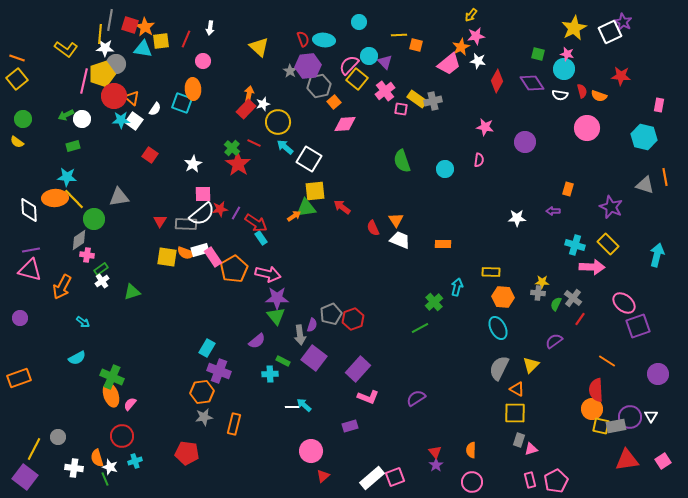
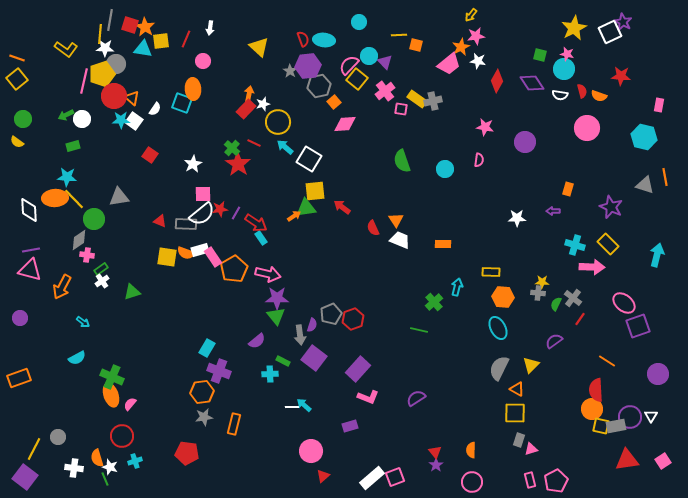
green square at (538, 54): moved 2 px right, 1 px down
red triangle at (160, 221): rotated 40 degrees counterclockwise
green line at (420, 328): moved 1 px left, 2 px down; rotated 42 degrees clockwise
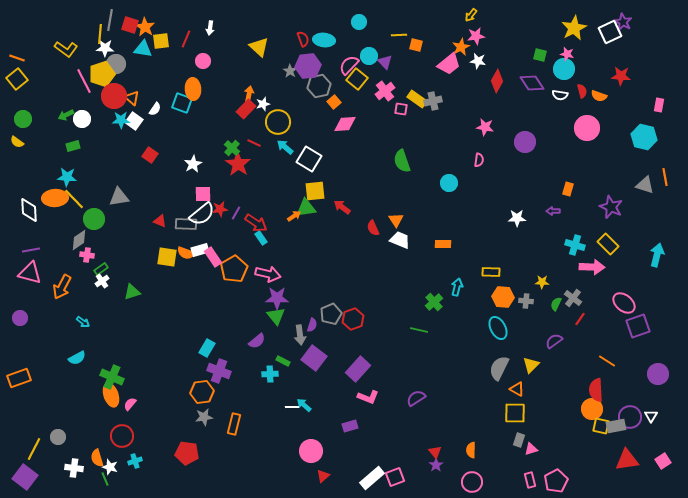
pink line at (84, 81): rotated 40 degrees counterclockwise
cyan circle at (445, 169): moved 4 px right, 14 px down
pink triangle at (30, 270): moved 3 px down
gray cross at (538, 293): moved 12 px left, 8 px down
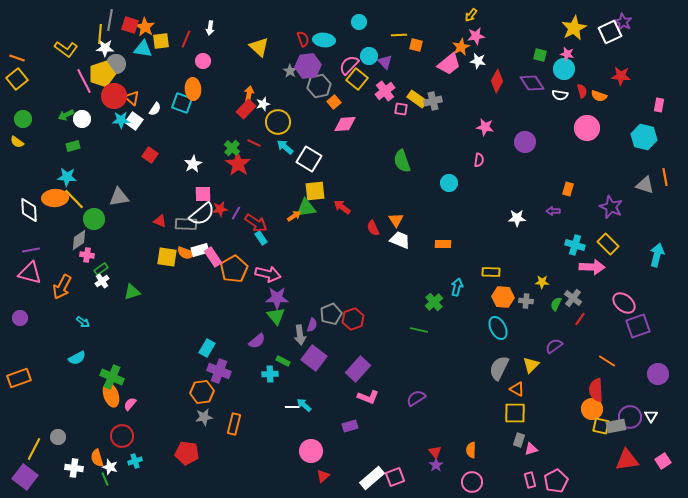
purple semicircle at (554, 341): moved 5 px down
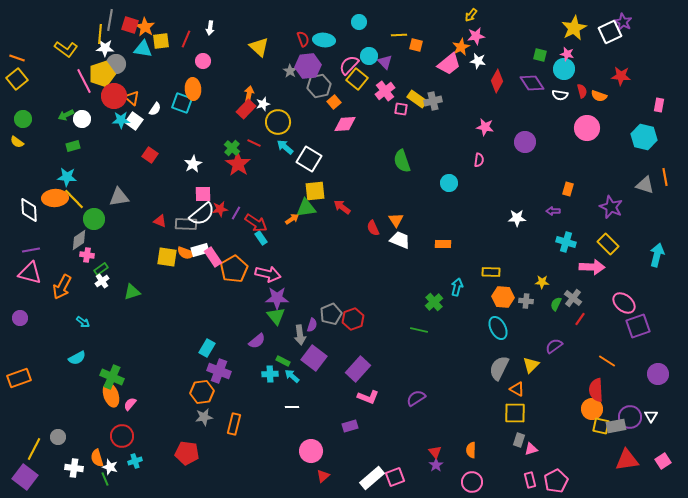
orange arrow at (294, 216): moved 2 px left, 3 px down
cyan cross at (575, 245): moved 9 px left, 3 px up
cyan arrow at (304, 405): moved 12 px left, 29 px up
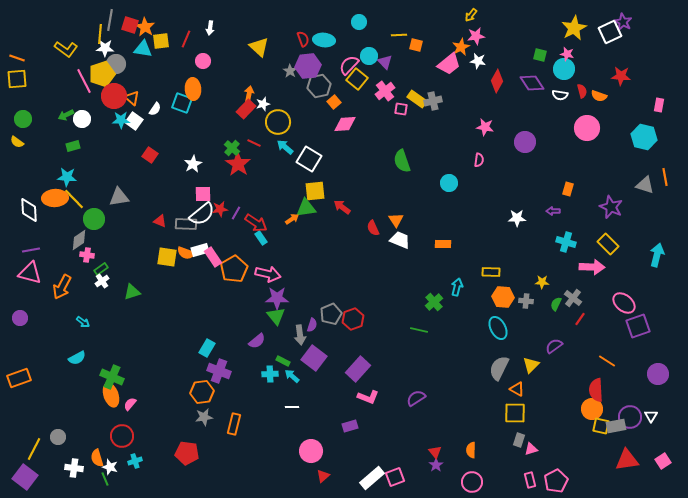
yellow square at (17, 79): rotated 35 degrees clockwise
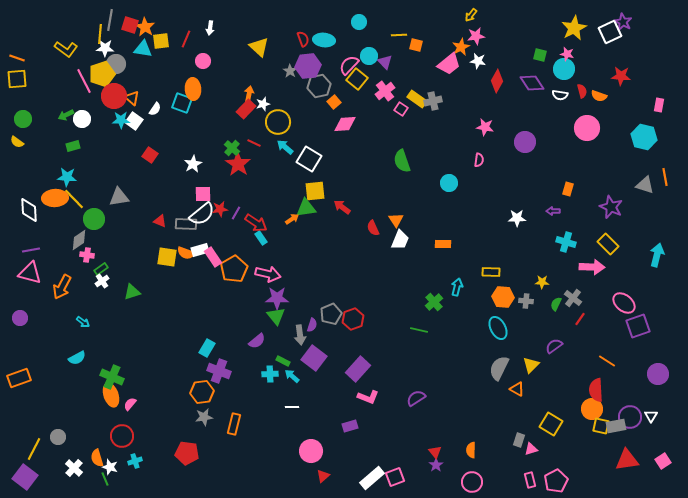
pink square at (401, 109): rotated 24 degrees clockwise
white trapezoid at (400, 240): rotated 90 degrees clockwise
yellow square at (515, 413): moved 36 px right, 11 px down; rotated 30 degrees clockwise
white cross at (74, 468): rotated 36 degrees clockwise
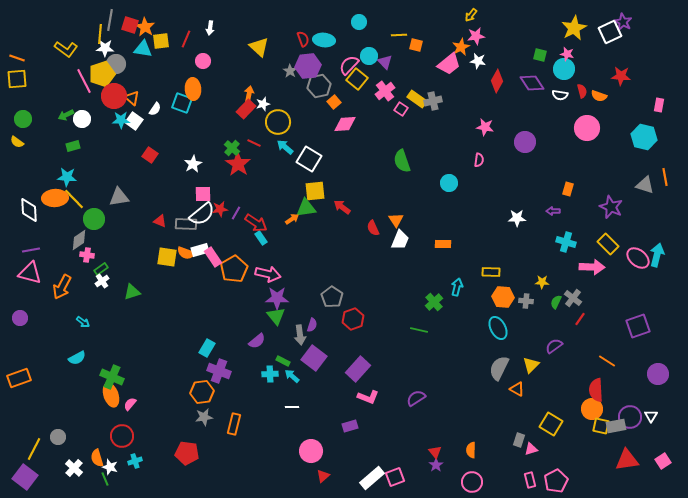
pink ellipse at (624, 303): moved 14 px right, 45 px up
green semicircle at (556, 304): moved 2 px up
gray pentagon at (331, 314): moved 1 px right, 17 px up; rotated 15 degrees counterclockwise
